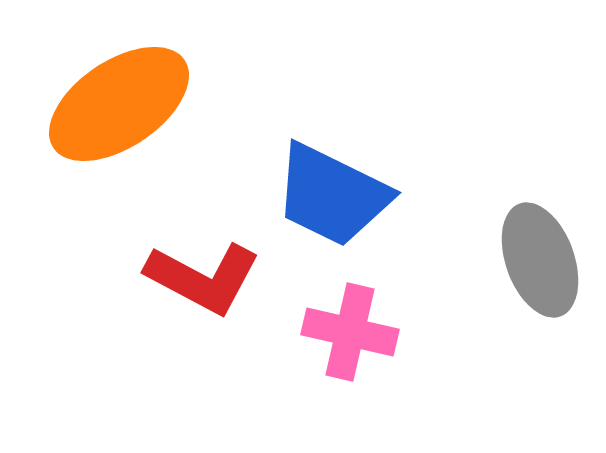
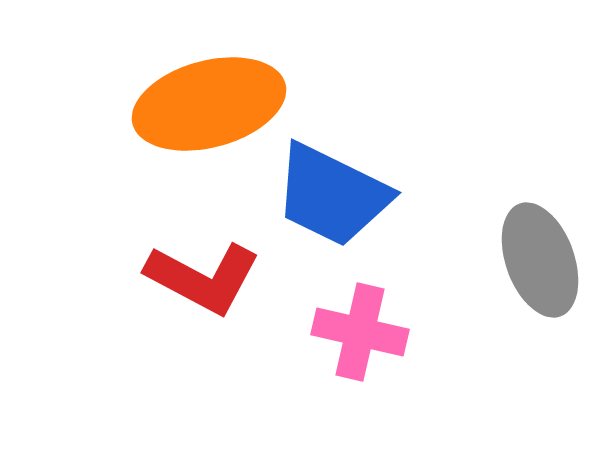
orange ellipse: moved 90 px right; rotated 19 degrees clockwise
pink cross: moved 10 px right
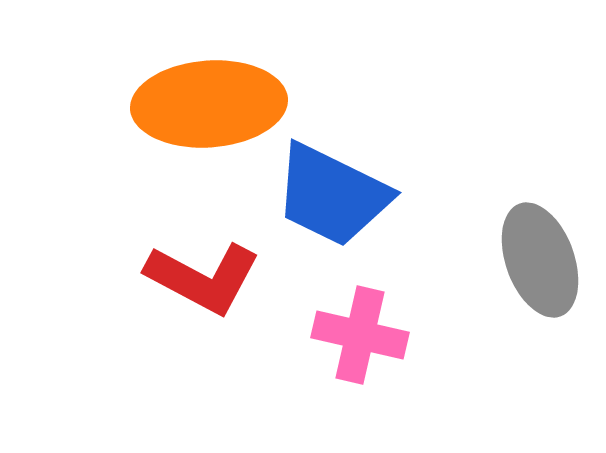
orange ellipse: rotated 11 degrees clockwise
pink cross: moved 3 px down
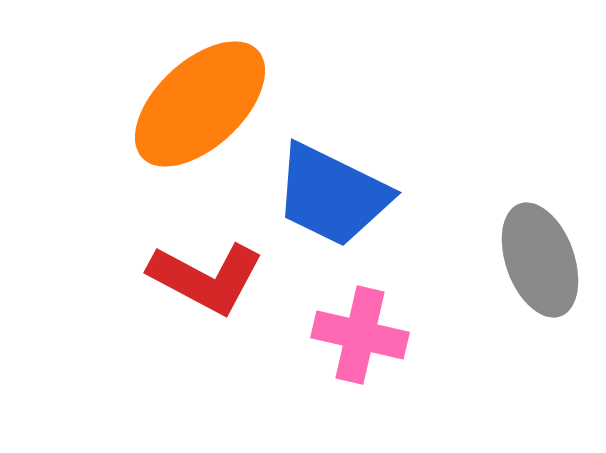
orange ellipse: moved 9 px left; rotated 39 degrees counterclockwise
red L-shape: moved 3 px right
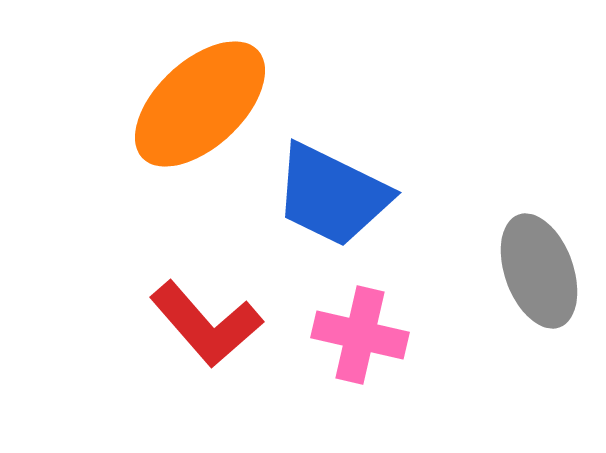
gray ellipse: moved 1 px left, 11 px down
red L-shape: moved 46 px down; rotated 21 degrees clockwise
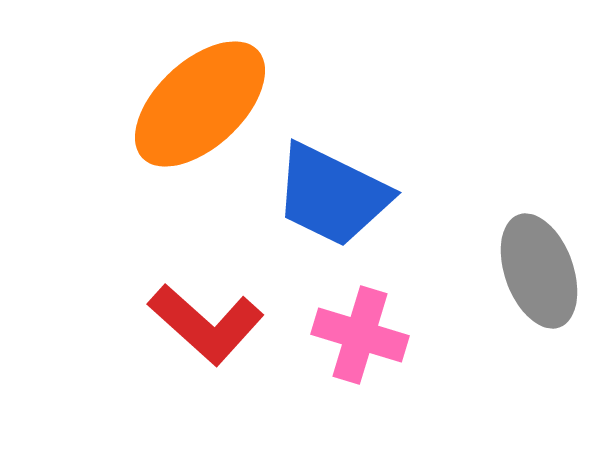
red L-shape: rotated 7 degrees counterclockwise
pink cross: rotated 4 degrees clockwise
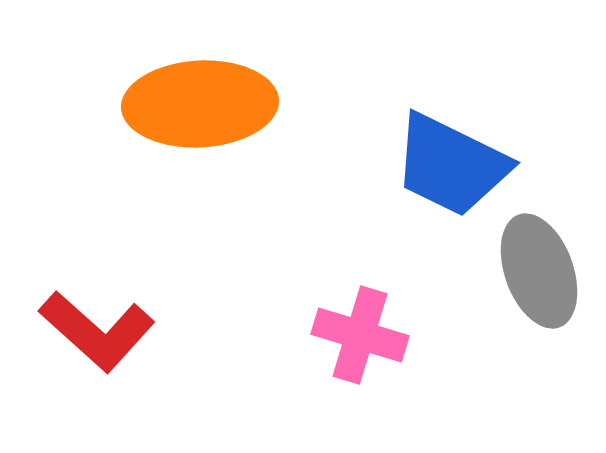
orange ellipse: rotated 40 degrees clockwise
blue trapezoid: moved 119 px right, 30 px up
red L-shape: moved 109 px left, 7 px down
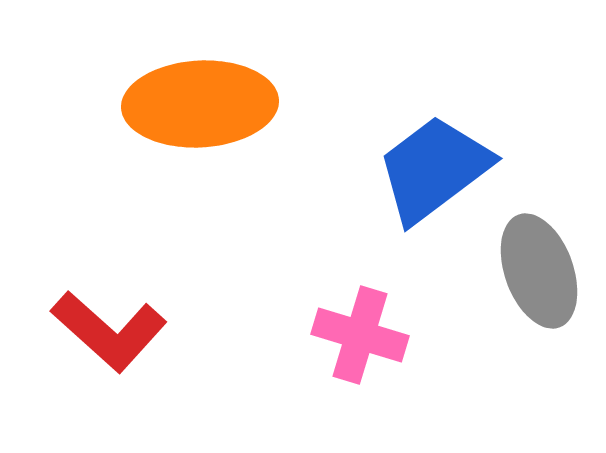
blue trapezoid: moved 17 px left, 4 px down; rotated 117 degrees clockwise
red L-shape: moved 12 px right
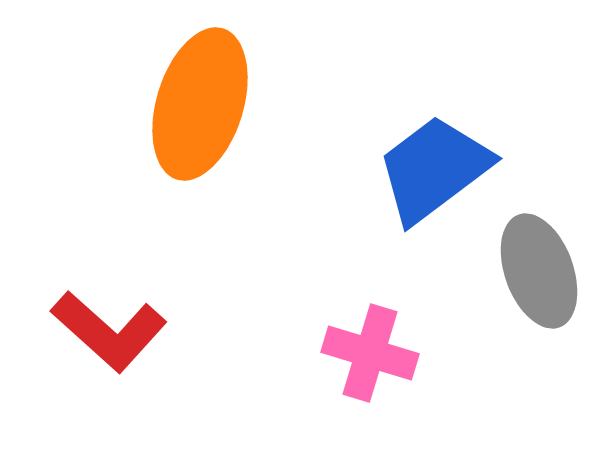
orange ellipse: rotated 70 degrees counterclockwise
pink cross: moved 10 px right, 18 px down
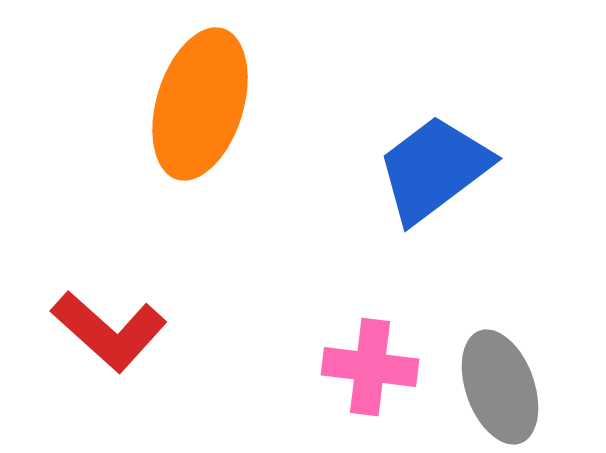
gray ellipse: moved 39 px left, 116 px down
pink cross: moved 14 px down; rotated 10 degrees counterclockwise
